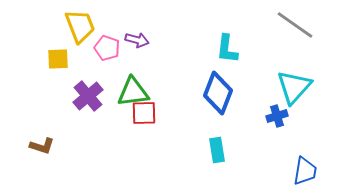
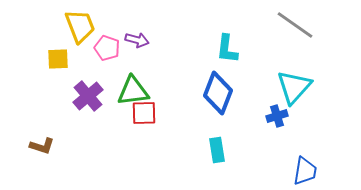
green triangle: moved 1 px up
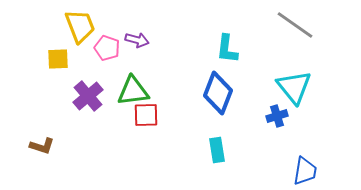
cyan triangle: rotated 21 degrees counterclockwise
red square: moved 2 px right, 2 px down
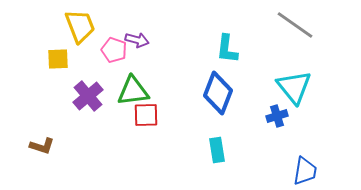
pink pentagon: moved 7 px right, 2 px down
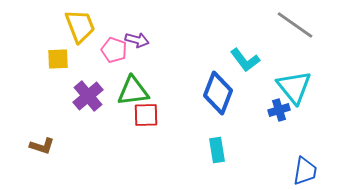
cyan L-shape: moved 18 px right, 11 px down; rotated 44 degrees counterclockwise
blue cross: moved 2 px right, 6 px up
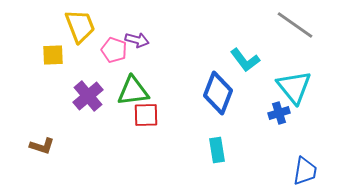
yellow square: moved 5 px left, 4 px up
blue cross: moved 3 px down
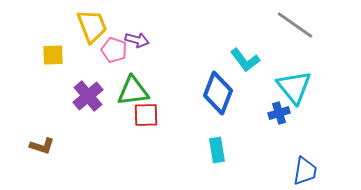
yellow trapezoid: moved 12 px right
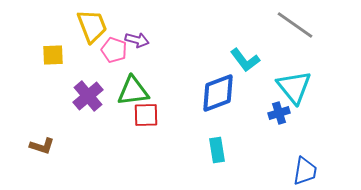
blue diamond: rotated 48 degrees clockwise
